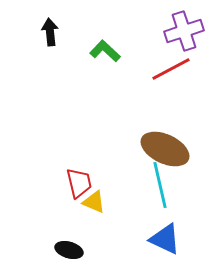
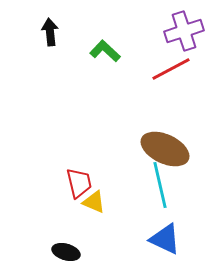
black ellipse: moved 3 px left, 2 px down
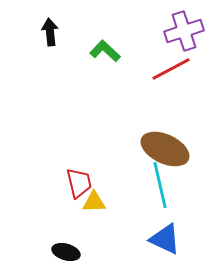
yellow triangle: rotated 25 degrees counterclockwise
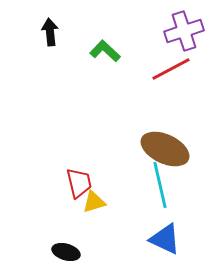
yellow triangle: rotated 15 degrees counterclockwise
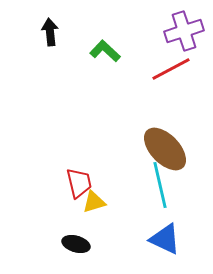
brown ellipse: rotated 21 degrees clockwise
black ellipse: moved 10 px right, 8 px up
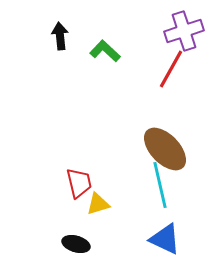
black arrow: moved 10 px right, 4 px down
red line: rotated 33 degrees counterclockwise
yellow triangle: moved 4 px right, 2 px down
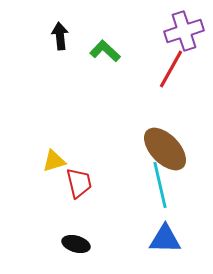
yellow triangle: moved 44 px left, 43 px up
blue triangle: rotated 24 degrees counterclockwise
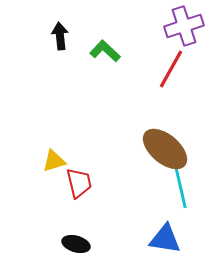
purple cross: moved 5 px up
brown ellipse: rotated 6 degrees counterclockwise
cyan line: moved 20 px right
blue triangle: rotated 8 degrees clockwise
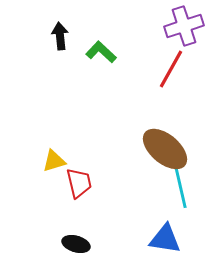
green L-shape: moved 4 px left, 1 px down
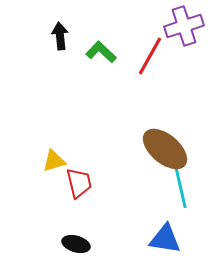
red line: moved 21 px left, 13 px up
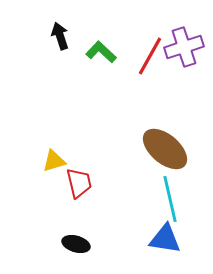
purple cross: moved 21 px down
black arrow: rotated 12 degrees counterclockwise
cyan line: moved 10 px left, 14 px down
